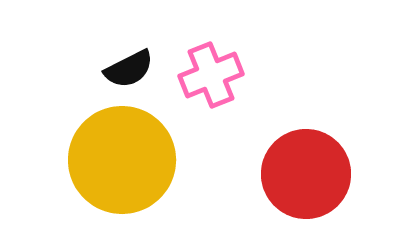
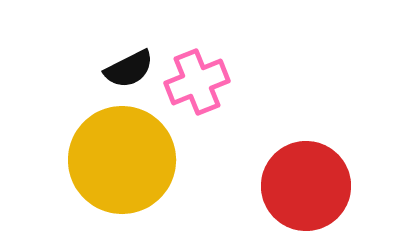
pink cross: moved 14 px left, 7 px down
red circle: moved 12 px down
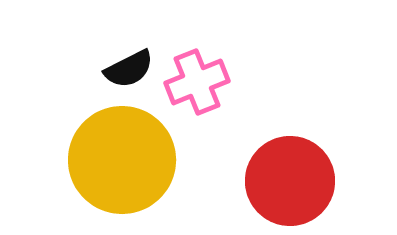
red circle: moved 16 px left, 5 px up
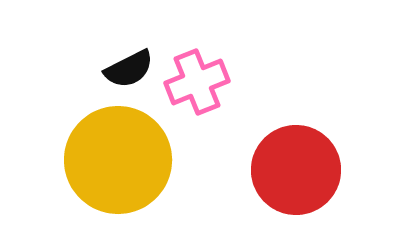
yellow circle: moved 4 px left
red circle: moved 6 px right, 11 px up
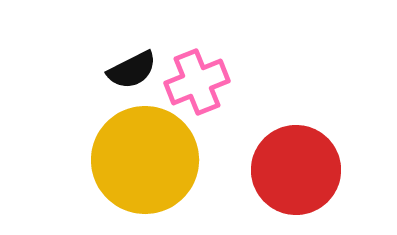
black semicircle: moved 3 px right, 1 px down
yellow circle: moved 27 px right
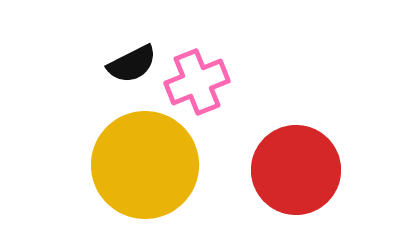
black semicircle: moved 6 px up
yellow circle: moved 5 px down
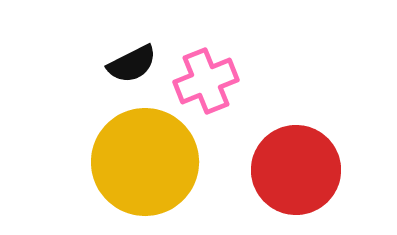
pink cross: moved 9 px right, 1 px up
yellow circle: moved 3 px up
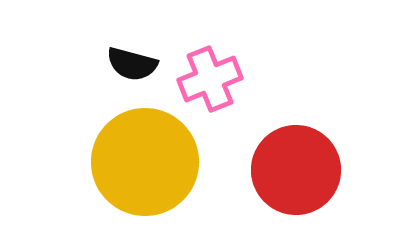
black semicircle: rotated 42 degrees clockwise
pink cross: moved 4 px right, 2 px up
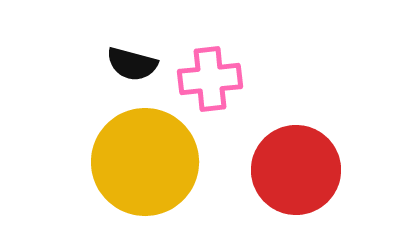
pink cross: rotated 16 degrees clockwise
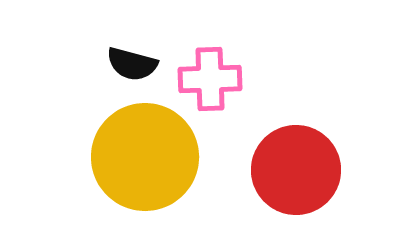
pink cross: rotated 4 degrees clockwise
yellow circle: moved 5 px up
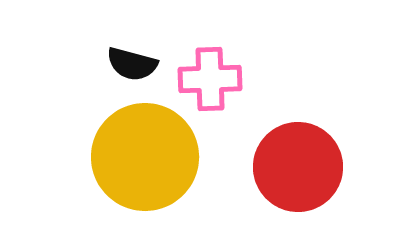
red circle: moved 2 px right, 3 px up
